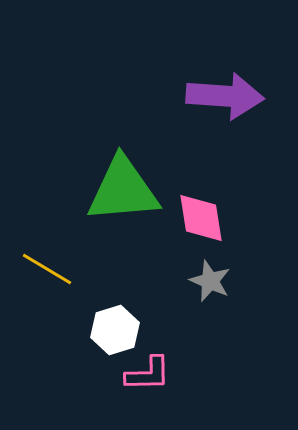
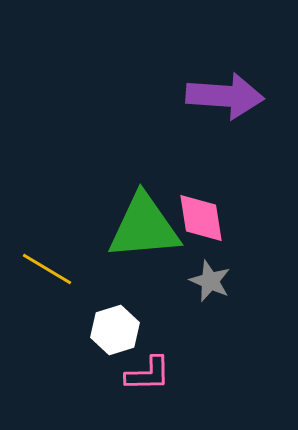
green triangle: moved 21 px right, 37 px down
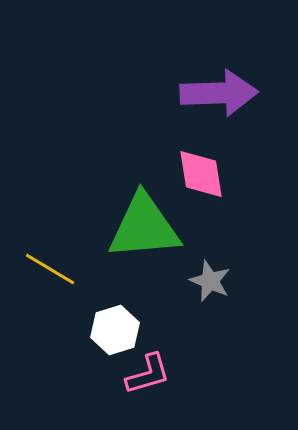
purple arrow: moved 6 px left, 3 px up; rotated 6 degrees counterclockwise
pink diamond: moved 44 px up
yellow line: moved 3 px right
pink L-shape: rotated 15 degrees counterclockwise
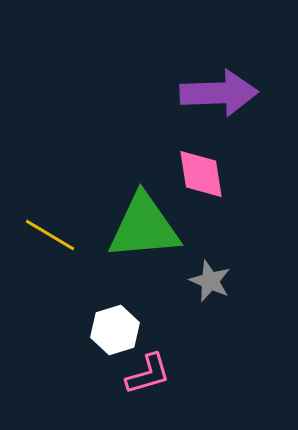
yellow line: moved 34 px up
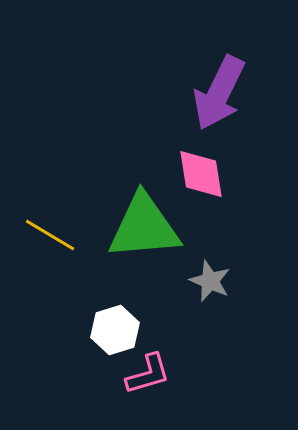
purple arrow: rotated 118 degrees clockwise
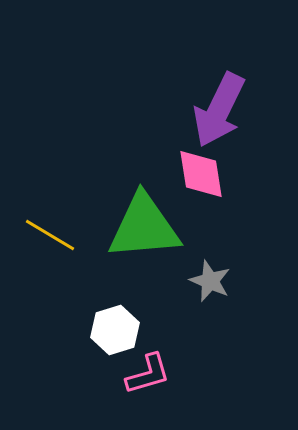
purple arrow: moved 17 px down
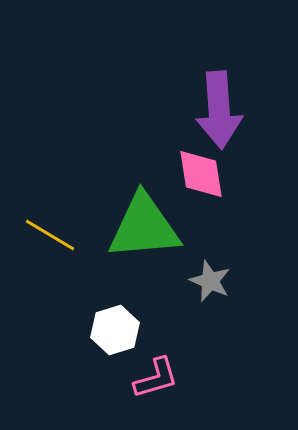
purple arrow: rotated 30 degrees counterclockwise
pink L-shape: moved 8 px right, 4 px down
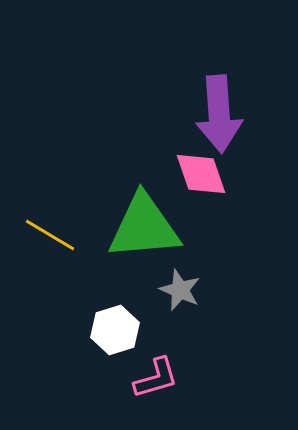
purple arrow: moved 4 px down
pink diamond: rotated 10 degrees counterclockwise
gray star: moved 30 px left, 9 px down
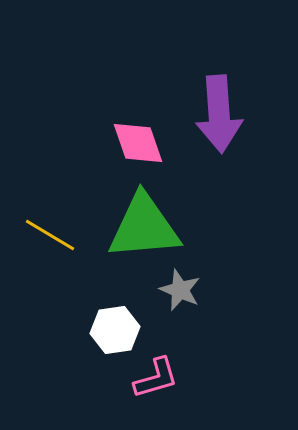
pink diamond: moved 63 px left, 31 px up
white hexagon: rotated 9 degrees clockwise
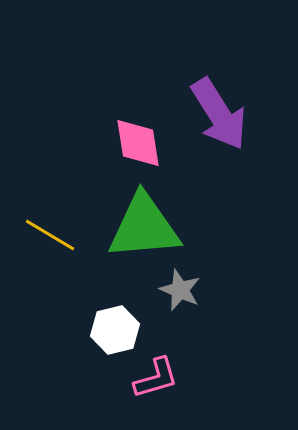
purple arrow: rotated 28 degrees counterclockwise
pink diamond: rotated 10 degrees clockwise
white hexagon: rotated 6 degrees counterclockwise
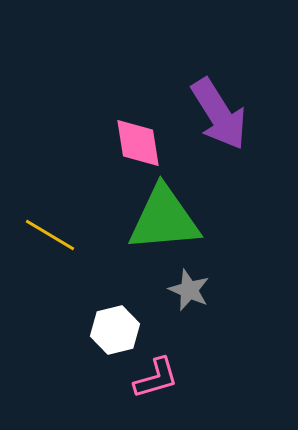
green triangle: moved 20 px right, 8 px up
gray star: moved 9 px right
